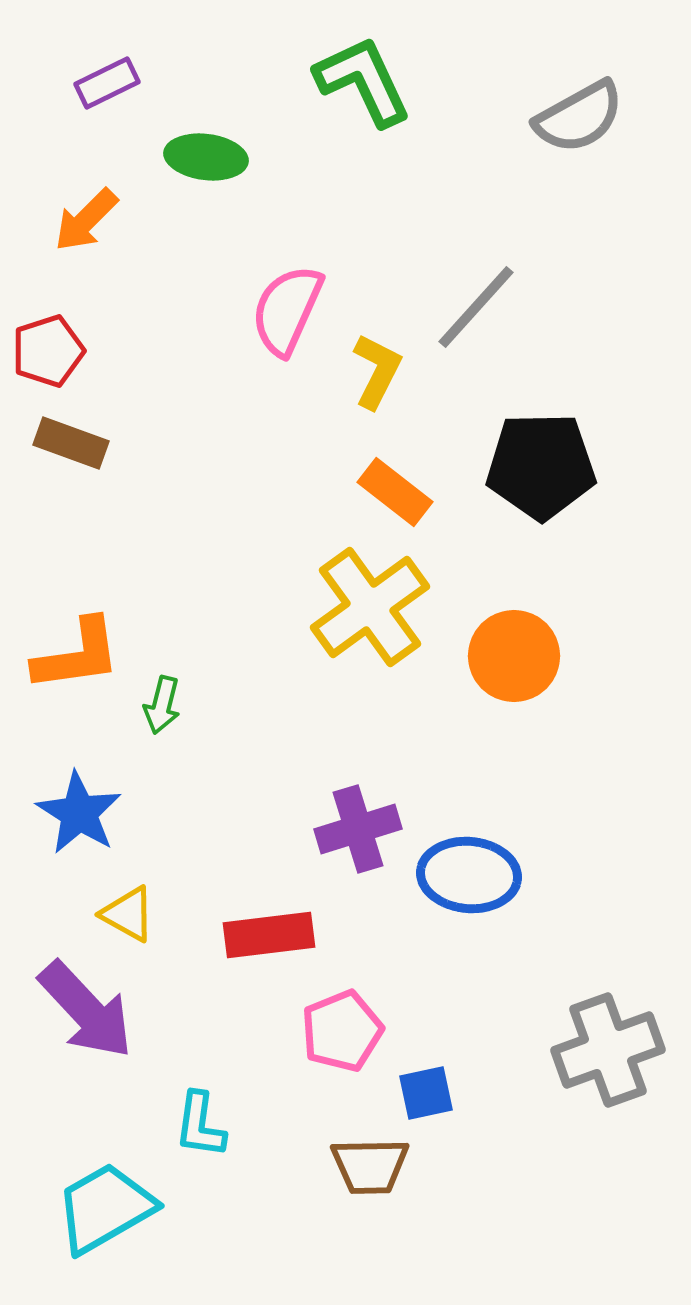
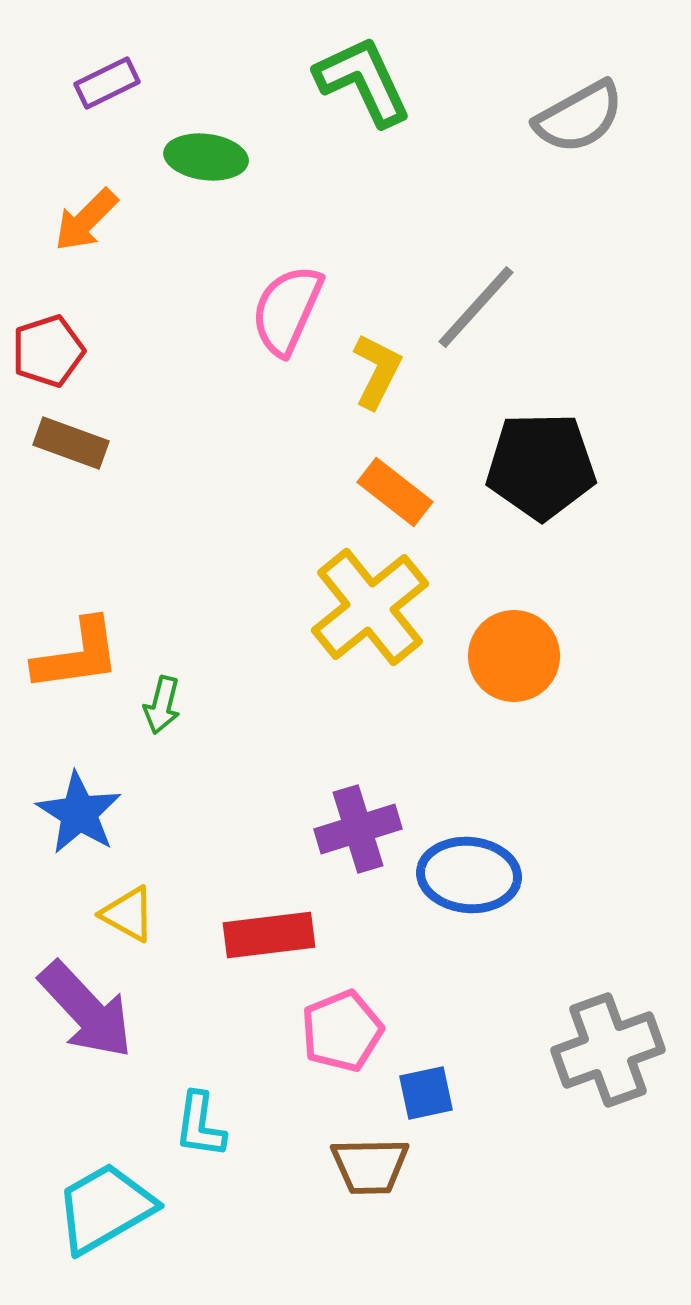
yellow cross: rotated 3 degrees counterclockwise
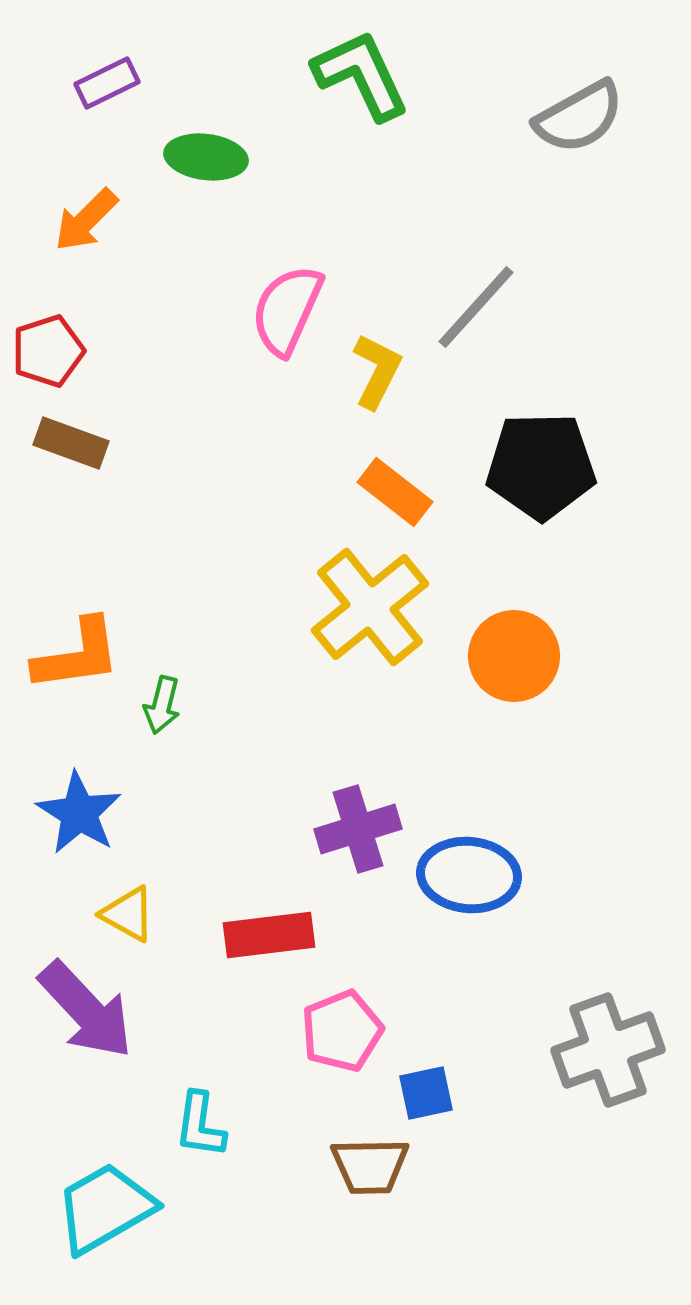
green L-shape: moved 2 px left, 6 px up
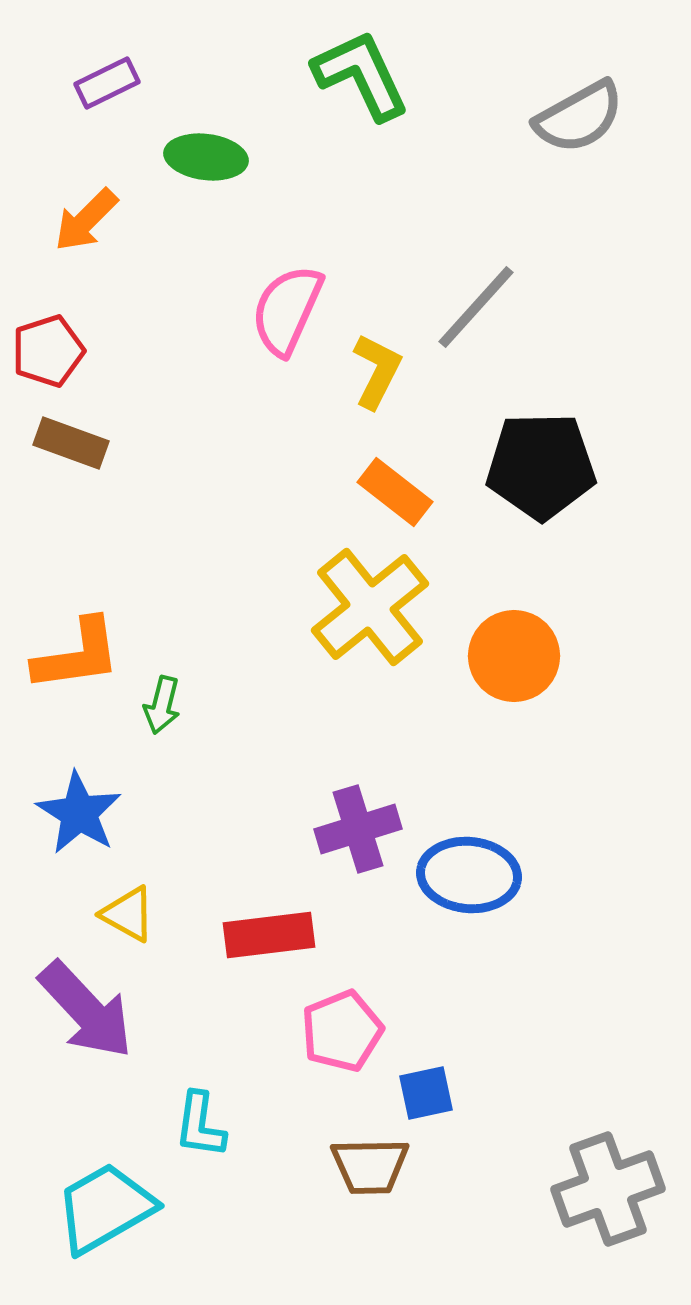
gray cross: moved 139 px down
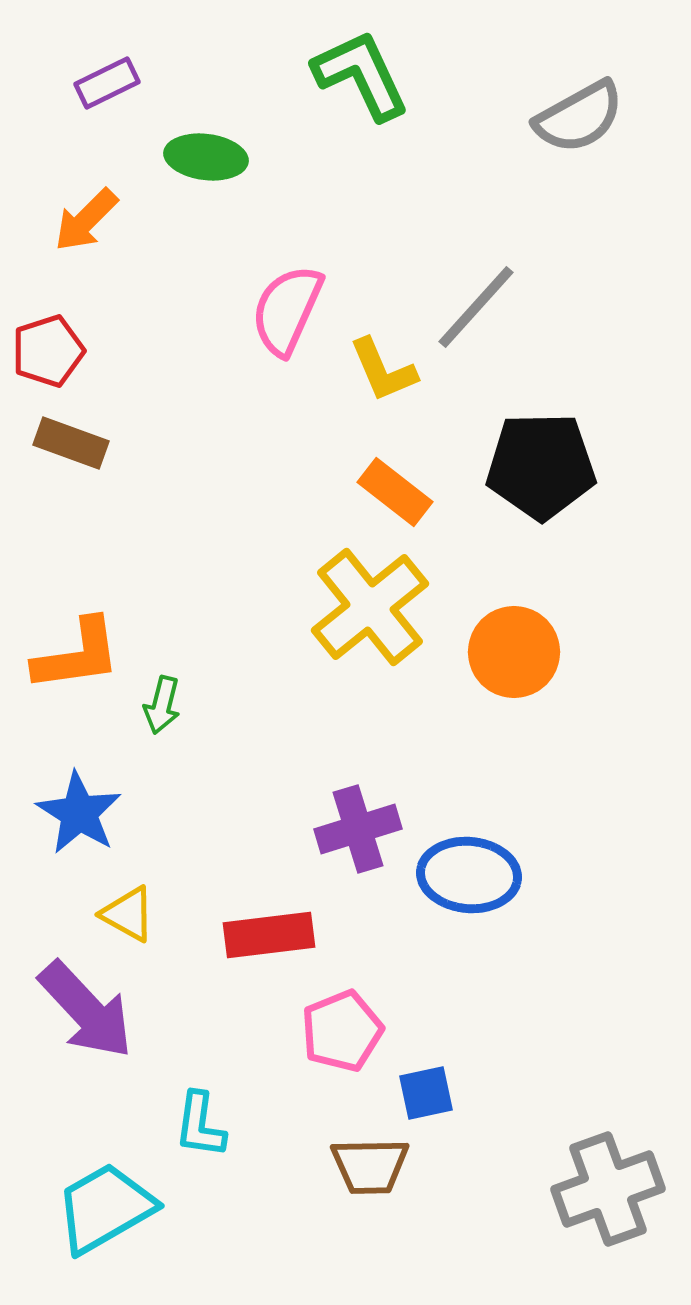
yellow L-shape: moved 6 px right, 1 px up; rotated 130 degrees clockwise
orange circle: moved 4 px up
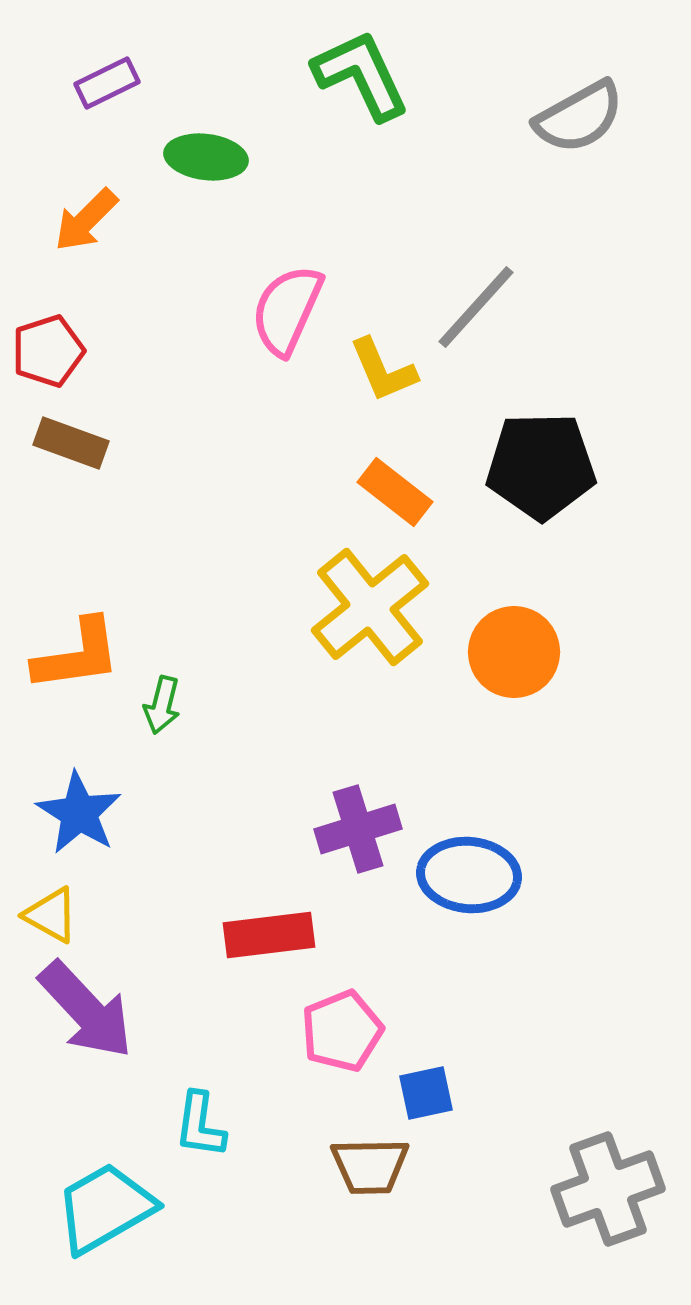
yellow triangle: moved 77 px left, 1 px down
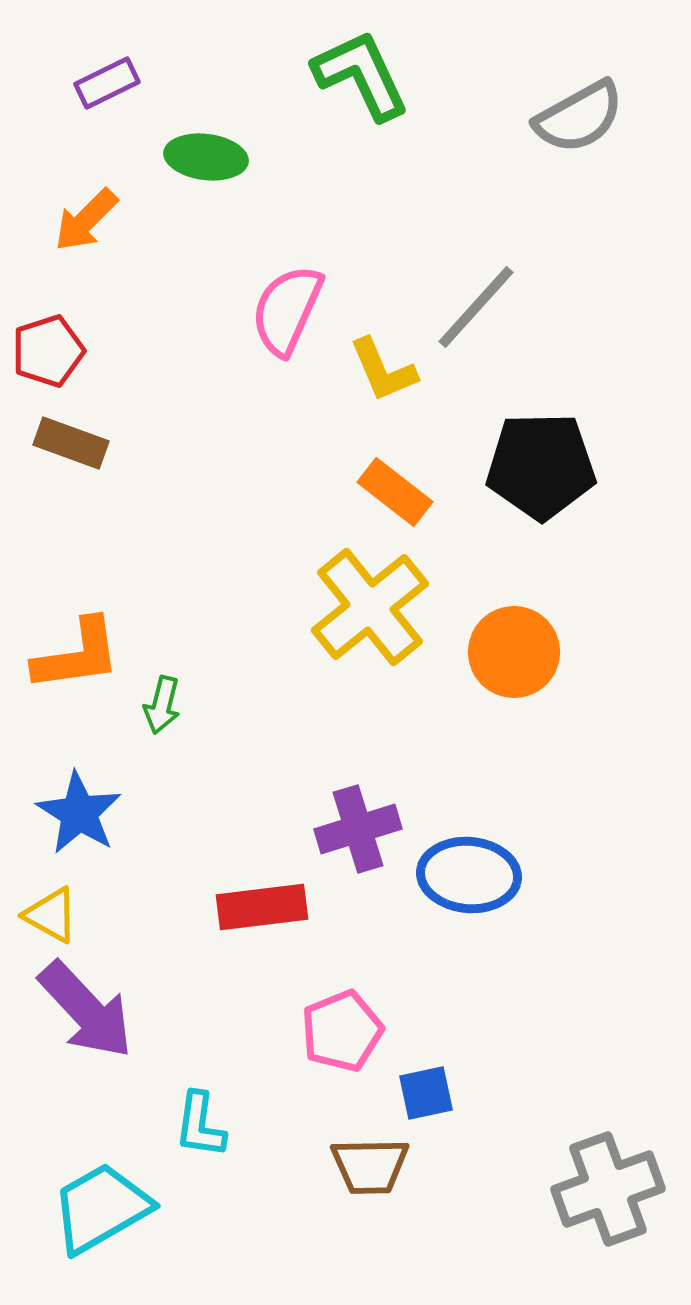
red rectangle: moved 7 px left, 28 px up
cyan trapezoid: moved 4 px left
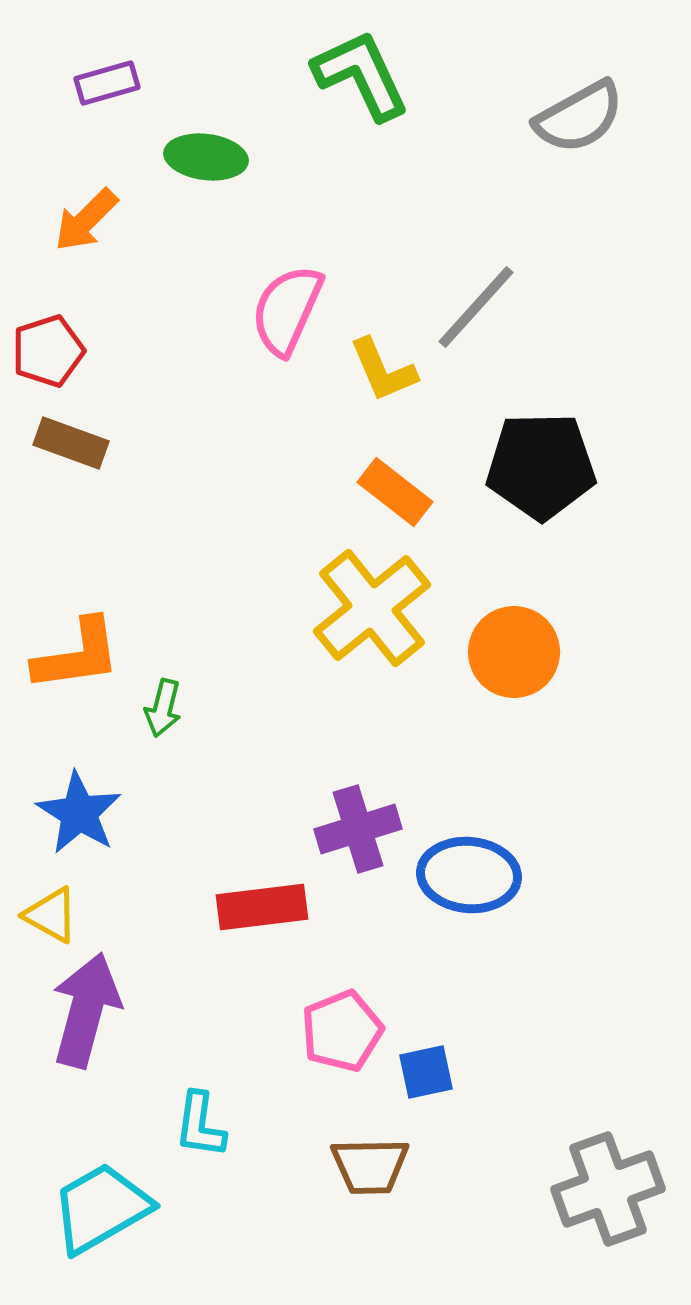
purple rectangle: rotated 10 degrees clockwise
yellow cross: moved 2 px right, 1 px down
green arrow: moved 1 px right, 3 px down
purple arrow: rotated 122 degrees counterclockwise
blue square: moved 21 px up
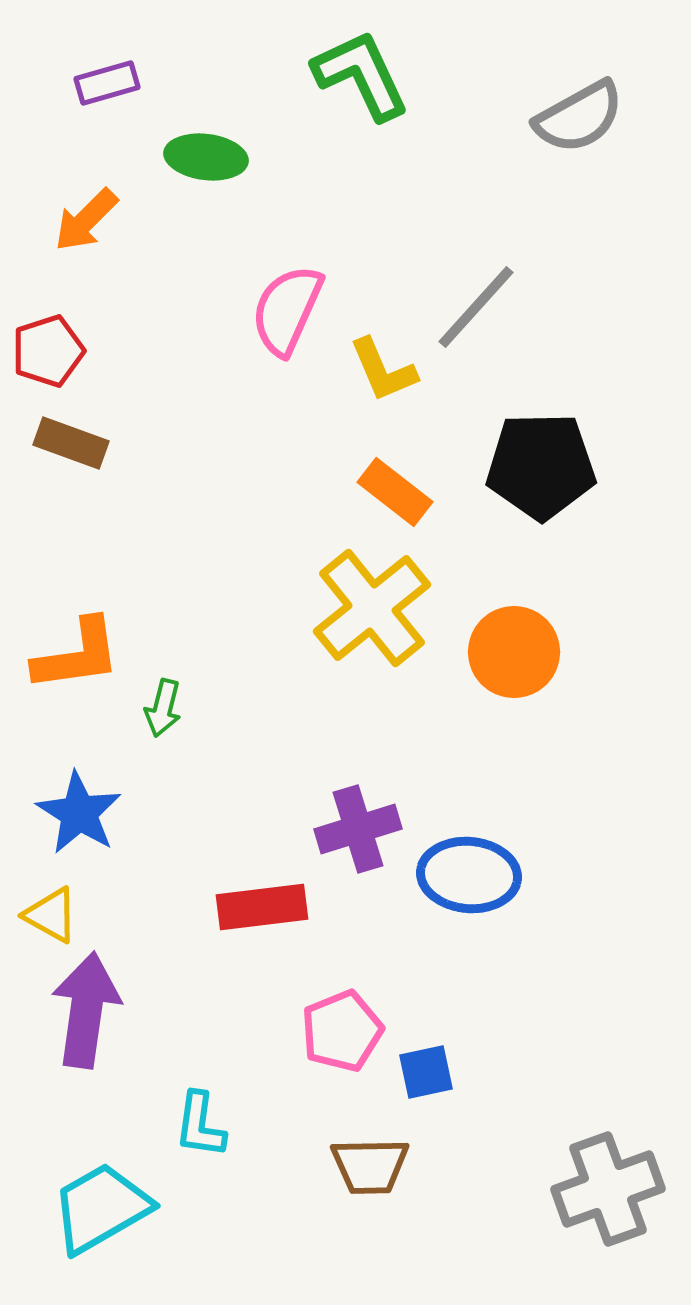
purple arrow: rotated 7 degrees counterclockwise
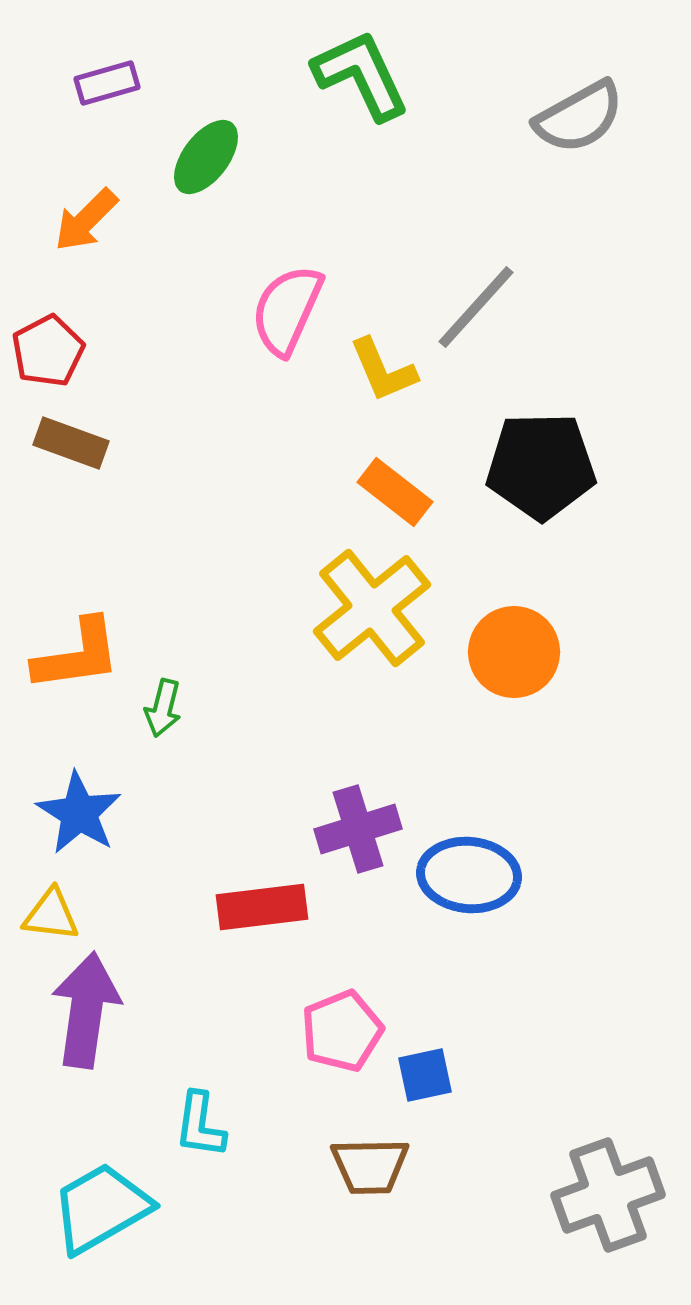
green ellipse: rotated 60 degrees counterclockwise
red pentagon: rotated 10 degrees counterclockwise
yellow triangle: rotated 22 degrees counterclockwise
blue square: moved 1 px left, 3 px down
gray cross: moved 6 px down
